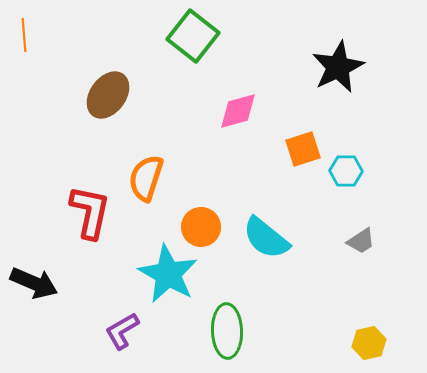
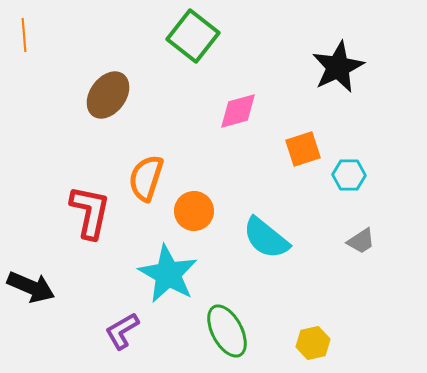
cyan hexagon: moved 3 px right, 4 px down
orange circle: moved 7 px left, 16 px up
black arrow: moved 3 px left, 4 px down
green ellipse: rotated 26 degrees counterclockwise
yellow hexagon: moved 56 px left
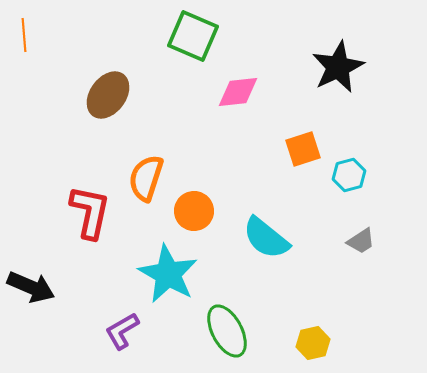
green square: rotated 15 degrees counterclockwise
pink diamond: moved 19 px up; rotated 9 degrees clockwise
cyan hexagon: rotated 16 degrees counterclockwise
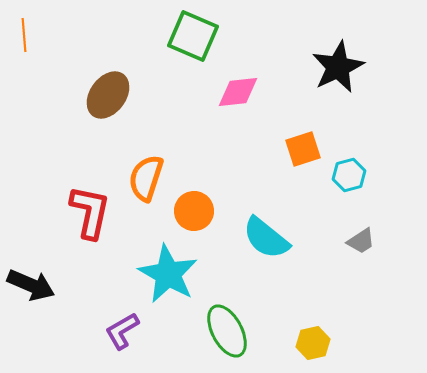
black arrow: moved 2 px up
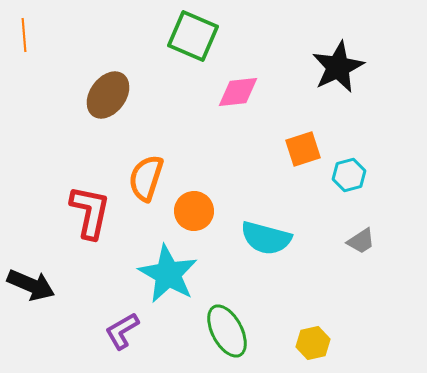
cyan semicircle: rotated 24 degrees counterclockwise
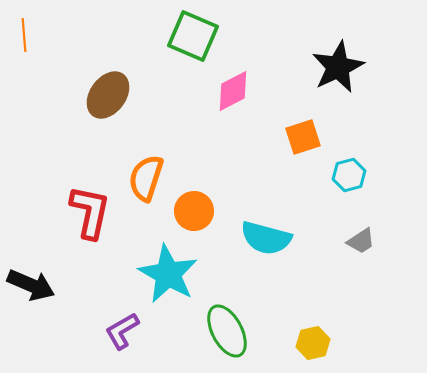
pink diamond: moved 5 px left, 1 px up; rotated 21 degrees counterclockwise
orange square: moved 12 px up
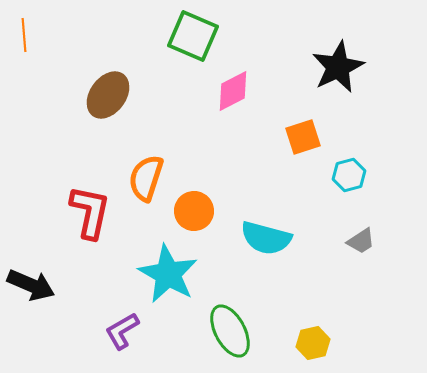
green ellipse: moved 3 px right
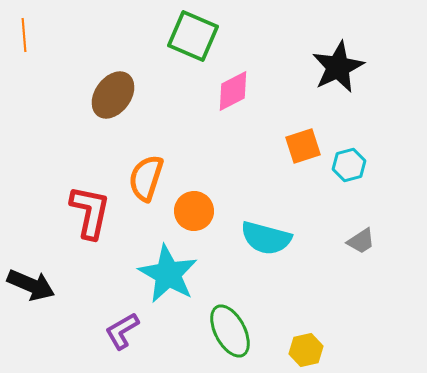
brown ellipse: moved 5 px right
orange square: moved 9 px down
cyan hexagon: moved 10 px up
yellow hexagon: moved 7 px left, 7 px down
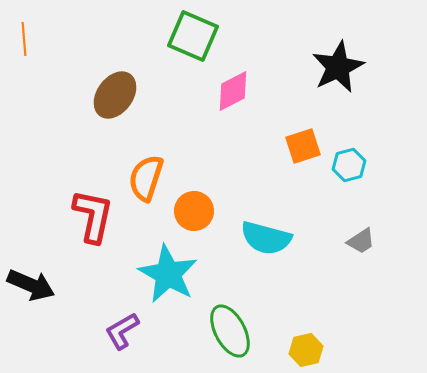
orange line: moved 4 px down
brown ellipse: moved 2 px right
red L-shape: moved 3 px right, 4 px down
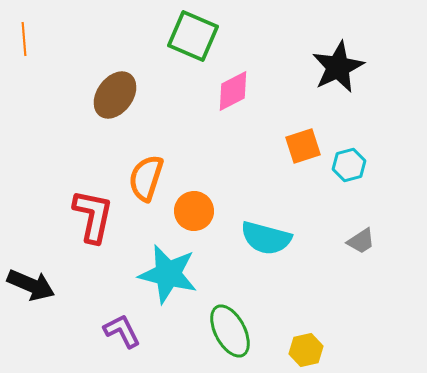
cyan star: rotated 16 degrees counterclockwise
purple L-shape: rotated 93 degrees clockwise
